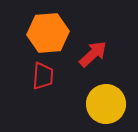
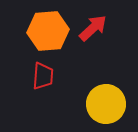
orange hexagon: moved 2 px up
red arrow: moved 26 px up
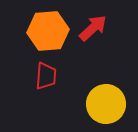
red trapezoid: moved 3 px right
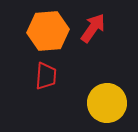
red arrow: rotated 12 degrees counterclockwise
yellow circle: moved 1 px right, 1 px up
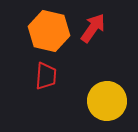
orange hexagon: moved 1 px right; rotated 18 degrees clockwise
yellow circle: moved 2 px up
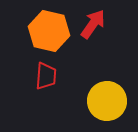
red arrow: moved 4 px up
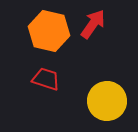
red trapezoid: moved 3 px down; rotated 76 degrees counterclockwise
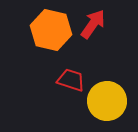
orange hexagon: moved 2 px right, 1 px up
red trapezoid: moved 25 px right, 1 px down
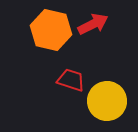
red arrow: rotated 28 degrees clockwise
